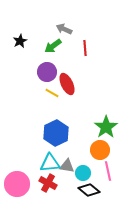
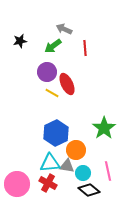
black star: rotated 16 degrees clockwise
green star: moved 2 px left, 1 px down
orange circle: moved 24 px left
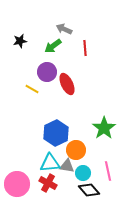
yellow line: moved 20 px left, 4 px up
black diamond: rotated 10 degrees clockwise
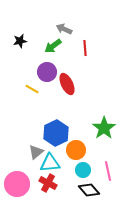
gray triangle: moved 31 px left, 14 px up; rotated 49 degrees counterclockwise
cyan circle: moved 3 px up
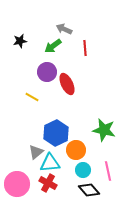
yellow line: moved 8 px down
green star: moved 2 px down; rotated 25 degrees counterclockwise
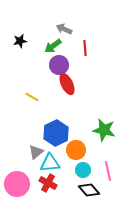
purple circle: moved 12 px right, 7 px up
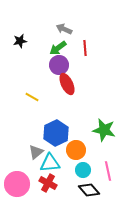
green arrow: moved 5 px right, 2 px down
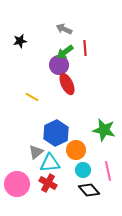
green arrow: moved 7 px right, 4 px down
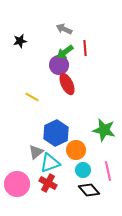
cyan triangle: rotated 15 degrees counterclockwise
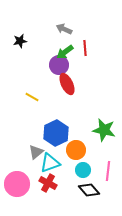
pink line: rotated 18 degrees clockwise
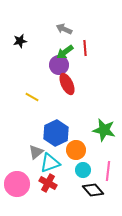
black diamond: moved 4 px right
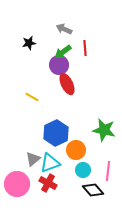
black star: moved 9 px right, 2 px down
green arrow: moved 2 px left
gray triangle: moved 3 px left, 7 px down
